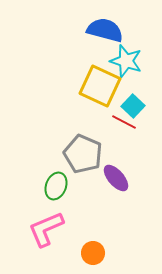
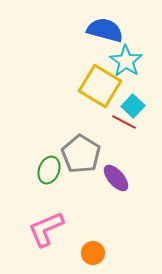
cyan star: rotated 16 degrees clockwise
yellow square: rotated 6 degrees clockwise
gray pentagon: moved 2 px left; rotated 9 degrees clockwise
green ellipse: moved 7 px left, 16 px up
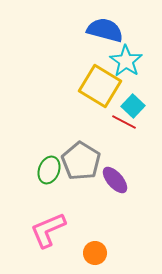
gray pentagon: moved 7 px down
purple ellipse: moved 1 px left, 2 px down
pink L-shape: moved 2 px right, 1 px down
orange circle: moved 2 px right
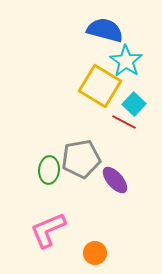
cyan square: moved 1 px right, 2 px up
gray pentagon: moved 2 px up; rotated 30 degrees clockwise
green ellipse: rotated 16 degrees counterclockwise
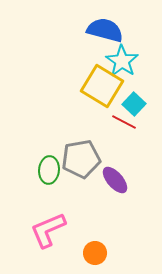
cyan star: moved 4 px left
yellow square: moved 2 px right
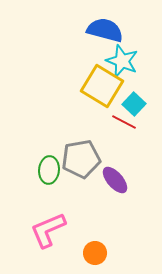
cyan star: rotated 12 degrees counterclockwise
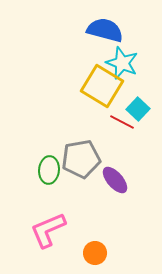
cyan star: moved 2 px down
cyan square: moved 4 px right, 5 px down
red line: moved 2 px left
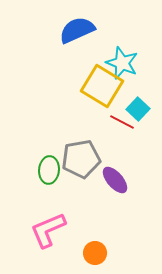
blue semicircle: moved 28 px left; rotated 39 degrees counterclockwise
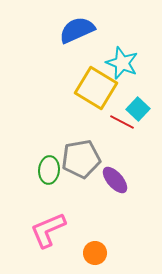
yellow square: moved 6 px left, 2 px down
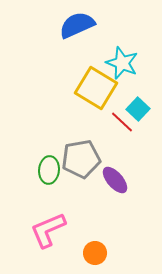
blue semicircle: moved 5 px up
red line: rotated 15 degrees clockwise
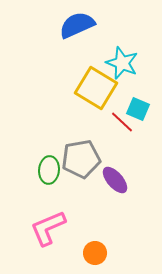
cyan square: rotated 20 degrees counterclockwise
pink L-shape: moved 2 px up
